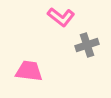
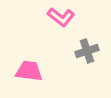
gray cross: moved 6 px down
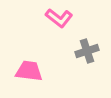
pink L-shape: moved 2 px left, 1 px down
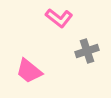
pink trapezoid: rotated 148 degrees counterclockwise
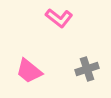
gray cross: moved 18 px down
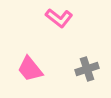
pink trapezoid: moved 1 px right, 2 px up; rotated 12 degrees clockwise
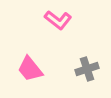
pink L-shape: moved 1 px left, 2 px down
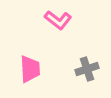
pink trapezoid: rotated 144 degrees counterclockwise
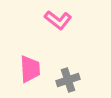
gray cross: moved 19 px left, 11 px down
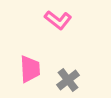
gray cross: rotated 20 degrees counterclockwise
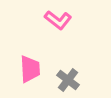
gray cross: rotated 15 degrees counterclockwise
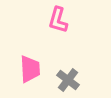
pink L-shape: rotated 68 degrees clockwise
